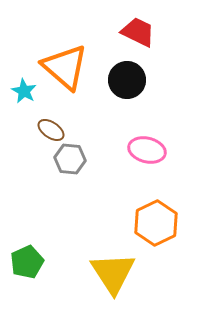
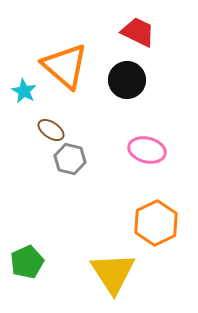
orange triangle: moved 1 px up
gray hexagon: rotated 8 degrees clockwise
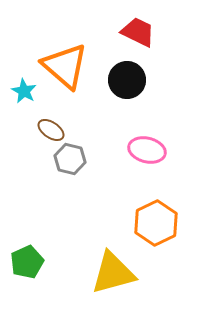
yellow triangle: rotated 48 degrees clockwise
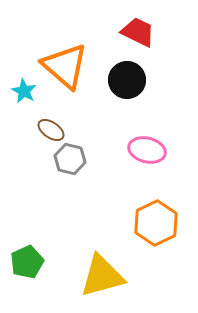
yellow triangle: moved 11 px left, 3 px down
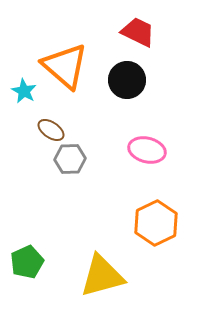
gray hexagon: rotated 16 degrees counterclockwise
